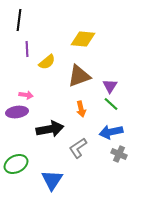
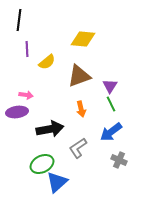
green line: rotated 21 degrees clockwise
blue arrow: rotated 25 degrees counterclockwise
gray cross: moved 6 px down
green ellipse: moved 26 px right
blue triangle: moved 5 px right, 2 px down; rotated 15 degrees clockwise
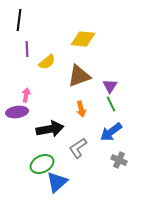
pink arrow: rotated 88 degrees counterclockwise
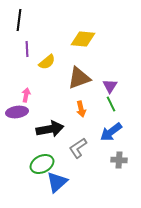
brown triangle: moved 2 px down
gray cross: rotated 21 degrees counterclockwise
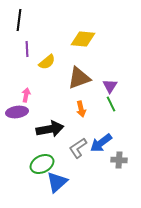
blue arrow: moved 10 px left, 11 px down
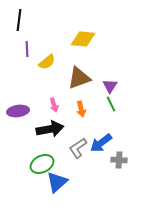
pink arrow: moved 28 px right, 10 px down; rotated 152 degrees clockwise
purple ellipse: moved 1 px right, 1 px up
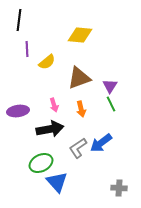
yellow diamond: moved 3 px left, 4 px up
gray cross: moved 28 px down
green ellipse: moved 1 px left, 1 px up
blue triangle: rotated 30 degrees counterclockwise
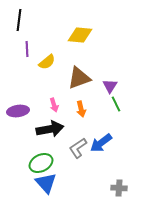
green line: moved 5 px right
blue triangle: moved 11 px left, 1 px down
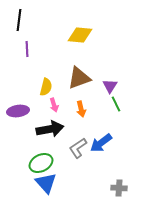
yellow semicircle: moved 1 px left, 25 px down; rotated 36 degrees counterclockwise
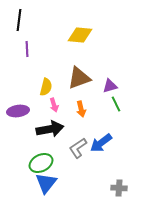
purple triangle: rotated 42 degrees clockwise
blue triangle: rotated 20 degrees clockwise
